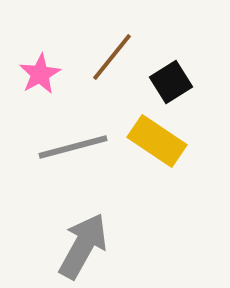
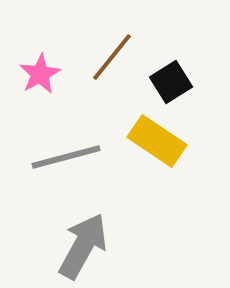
gray line: moved 7 px left, 10 px down
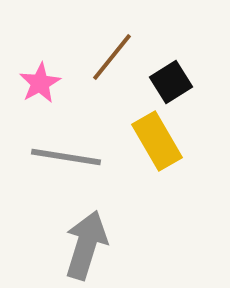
pink star: moved 9 px down
yellow rectangle: rotated 26 degrees clockwise
gray line: rotated 24 degrees clockwise
gray arrow: moved 3 px right, 1 px up; rotated 12 degrees counterclockwise
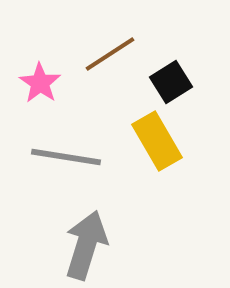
brown line: moved 2 px left, 3 px up; rotated 18 degrees clockwise
pink star: rotated 9 degrees counterclockwise
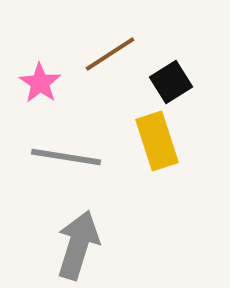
yellow rectangle: rotated 12 degrees clockwise
gray arrow: moved 8 px left
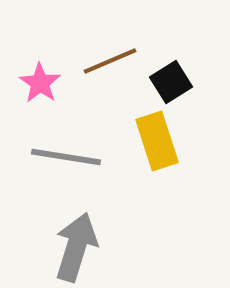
brown line: moved 7 px down; rotated 10 degrees clockwise
gray arrow: moved 2 px left, 2 px down
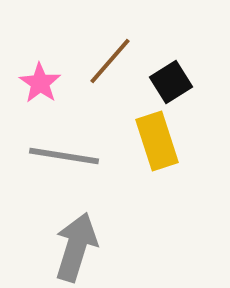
brown line: rotated 26 degrees counterclockwise
gray line: moved 2 px left, 1 px up
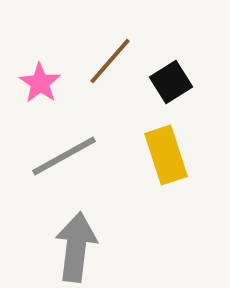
yellow rectangle: moved 9 px right, 14 px down
gray line: rotated 38 degrees counterclockwise
gray arrow: rotated 10 degrees counterclockwise
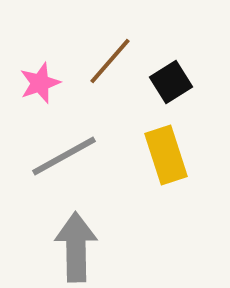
pink star: rotated 18 degrees clockwise
gray arrow: rotated 8 degrees counterclockwise
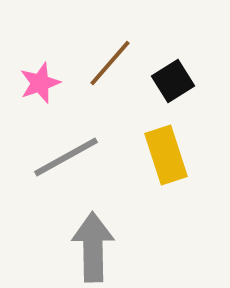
brown line: moved 2 px down
black square: moved 2 px right, 1 px up
gray line: moved 2 px right, 1 px down
gray arrow: moved 17 px right
